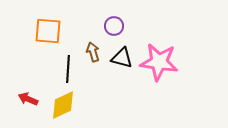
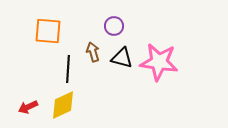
red arrow: moved 8 px down; rotated 48 degrees counterclockwise
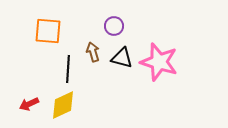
pink star: rotated 9 degrees clockwise
red arrow: moved 1 px right, 3 px up
